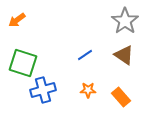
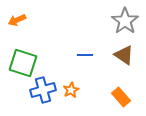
orange arrow: rotated 12 degrees clockwise
blue line: rotated 35 degrees clockwise
orange star: moved 17 px left; rotated 28 degrees counterclockwise
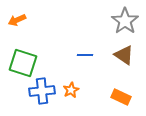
blue cross: moved 1 px left, 1 px down; rotated 10 degrees clockwise
orange rectangle: rotated 24 degrees counterclockwise
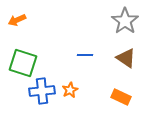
brown triangle: moved 2 px right, 3 px down
orange star: moved 1 px left
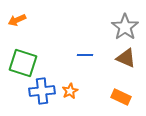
gray star: moved 6 px down
brown triangle: rotated 10 degrees counterclockwise
orange star: moved 1 px down
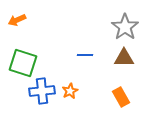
brown triangle: moved 2 px left; rotated 25 degrees counterclockwise
orange rectangle: rotated 36 degrees clockwise
